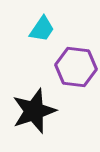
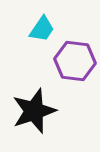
purple hexagon: moved 1 px left, 6 px up
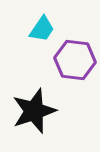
purple hexagon: moved 1 px up
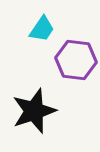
purple hexagon: moved 1 px right
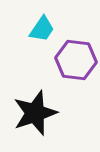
black star: moved 1 px right, 2 px down
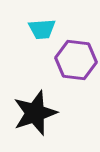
cyan trapezoid: rotated 52 degrees clockwise
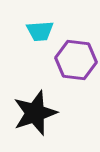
cyan trapezoid: moved 2 px left, 2 px down
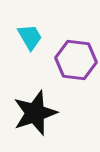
cyan trapezoid: moved 10 px left, 6 px down; rotated 116 degrees counterclockwise
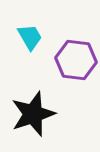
black star: moved 2 px left, 1 px down
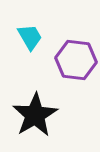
black star: moved 2 px right, 1 px down; rotated 12 degrees counterclockwise
